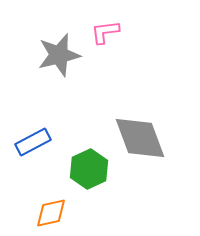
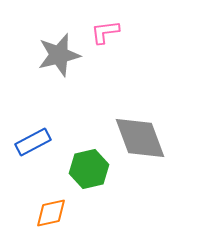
green hexagon: rotated 12 degrees clockwise
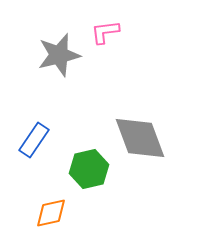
blue rectangle: moved 1 px right, 2 px up; rotated 28 degrees counterclockwise
